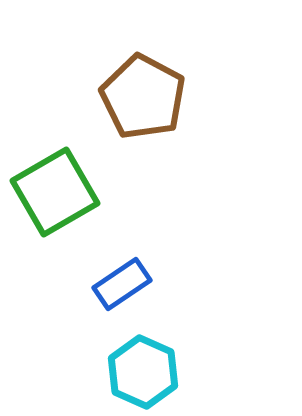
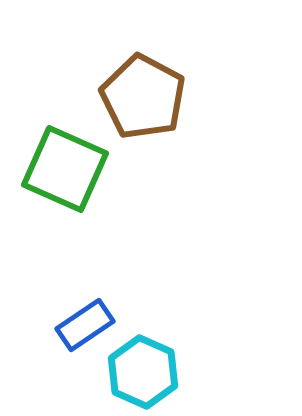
green square: moved 10 px right, 23 px up; rotated 36 degrees counterclockwise
blue rectangle: moved 37 px left, 41 px down
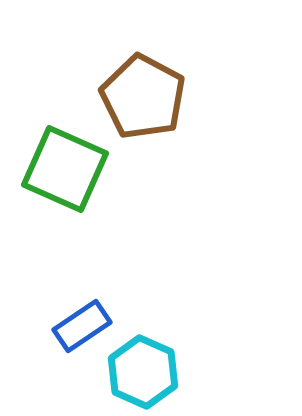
blue rectangle: moved 3 px left, 1 px down
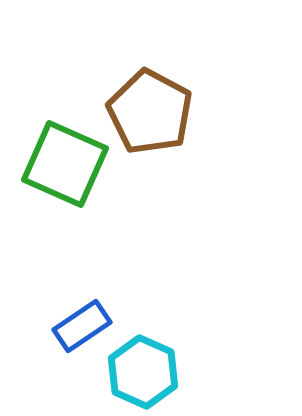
brown pentagon: moved 7 px right, 15 px down
green square: moved 5 px up
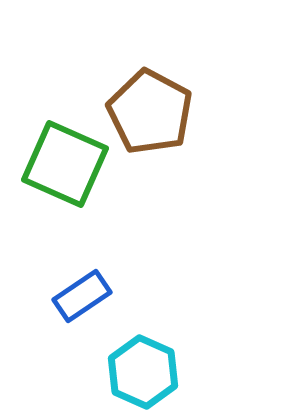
blue rectangle: moved 30 px up
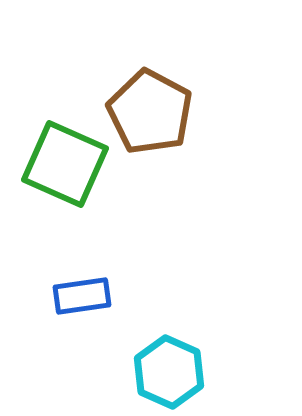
blue rectangle: rotated 26 degrees clockwise
cyan hexagon: moved 26 px right
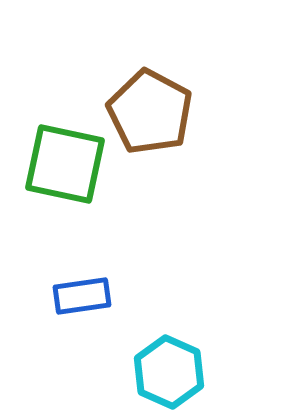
green square: rotated 12 degrees counterclockwise
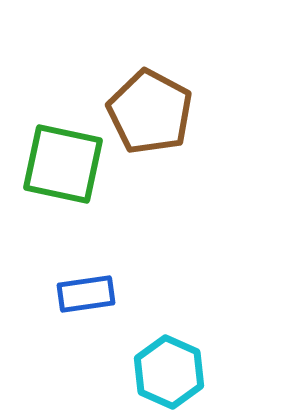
green square: moved 2 px left
blue rectangle: moved 4 px right, 2 px up
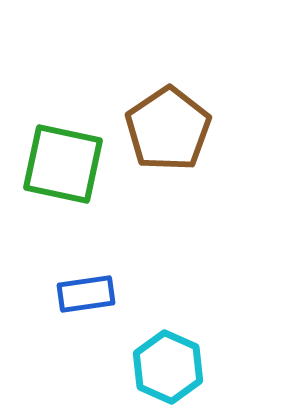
brown pentagon: moved 18 px right, 17 px down; rotated 10 degrees clockwise
cyan hexagon: moved 1 px left, 5 px up
